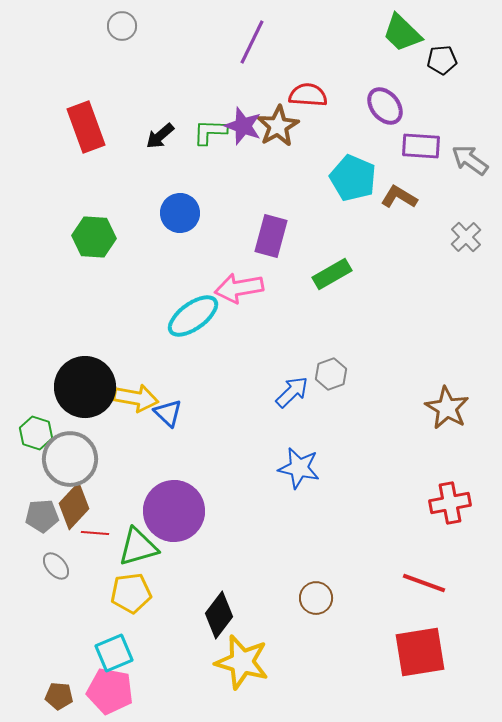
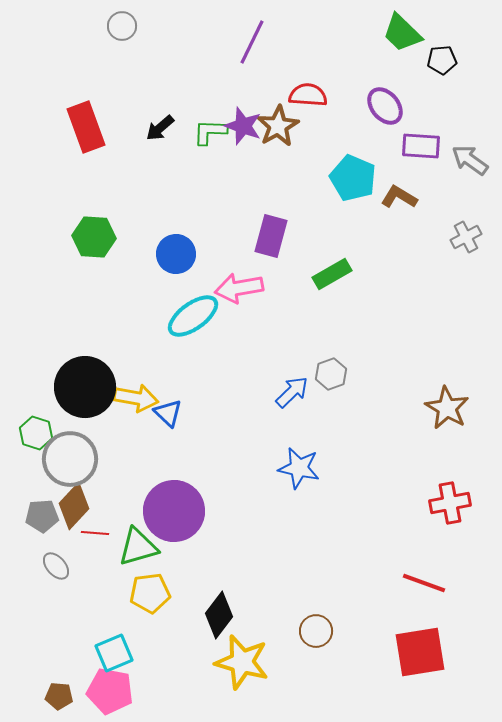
black arrow at (160, 136): moved 8 px up
blue circle at (180, 213): moved 4 px left, 41 px down
gray cross at (466, 237): rotated 16 degrees clockwise
yellow pentagon at (131, 593): moved 19 px right
brown circle at (316, 598): moved 33 px down
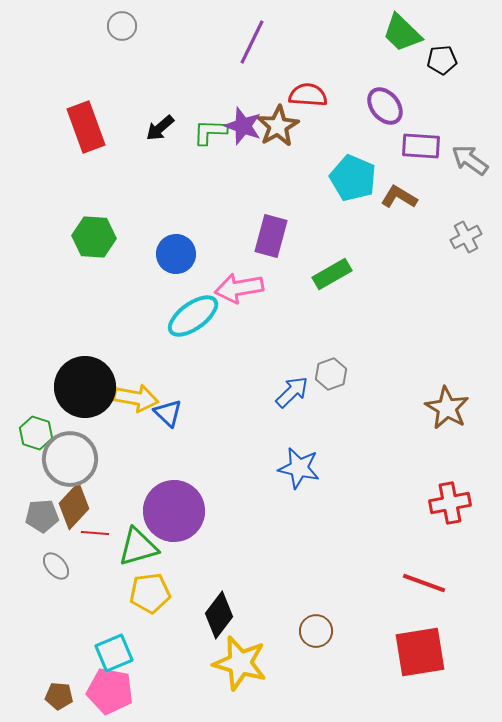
yellow star at (242, 662): moved 2 px left, 1 px down
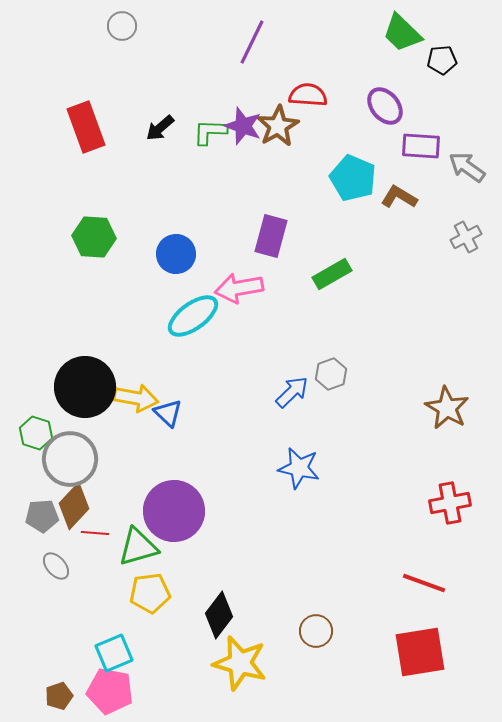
gray arrow at (470, 160): moved 3 px left, 7 px down
brown pentagon at (59, 696): rotated 24 degrees counterclockwise
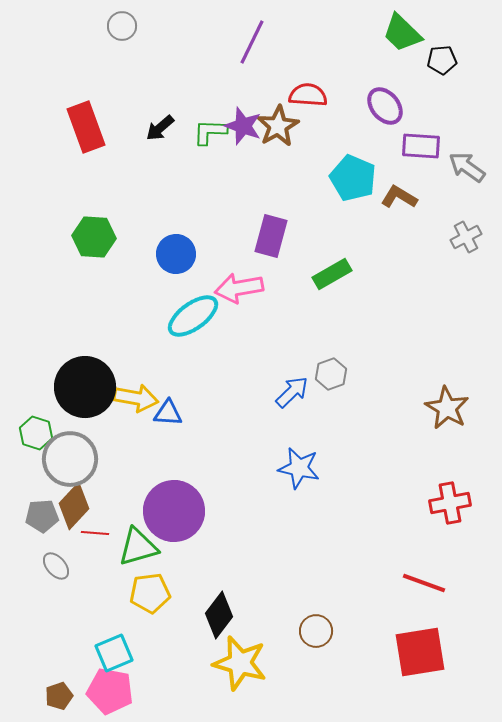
blue triangle at (168, 413): rotated 40 degrees counterclockwise
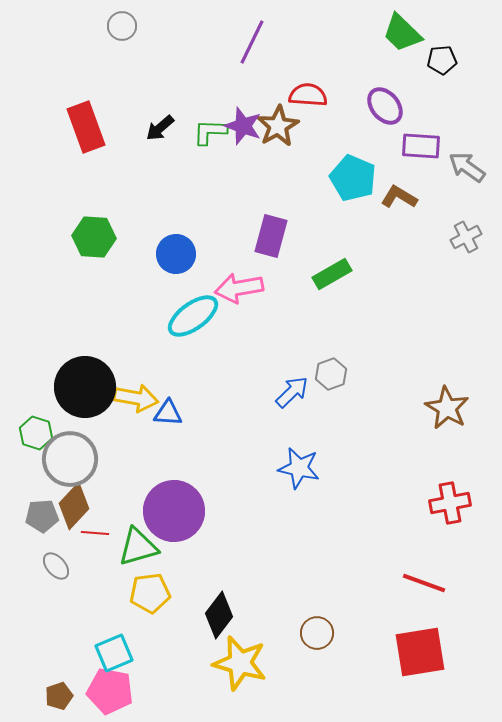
brown circle at (316, 631): moved 1 px right, 2 px down
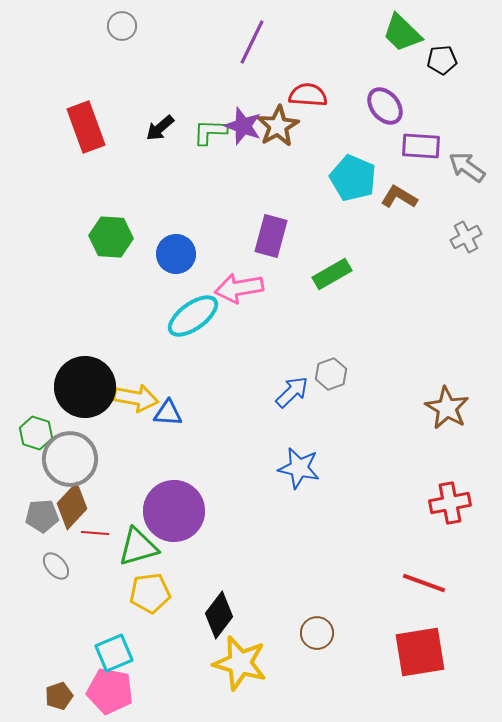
green hexagon at (94, 237): moved 17 px right
brown diamond at (74, 506): moved 2 px left
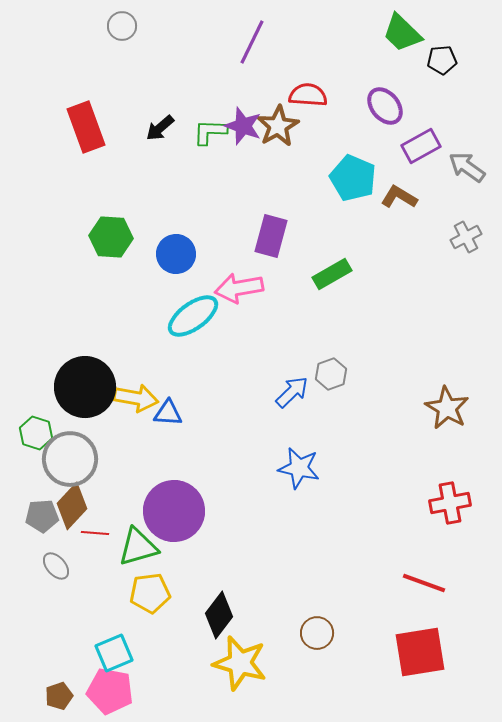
purple rectangle at (421, 146): rotated 33 degrees counterclockwise
